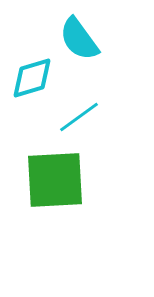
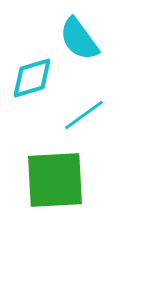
cyan line: moved 5 px right, 2 px up
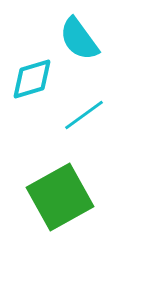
cyan diamond: moved 1 px down
green square: moved 5 px right, 17 px down; rotated 26 degrees counterclockwise
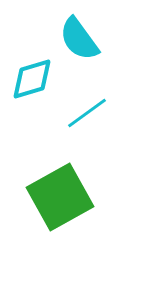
cyan line: moved 3 px right, 2 px up
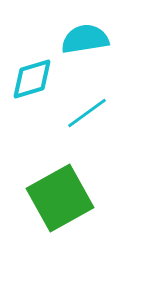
cyan semicircle: moved 6 px right; rotated 117 degrees clockwise
green square: moved 1 px down
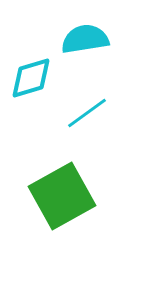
cyan diamond: moved 1 px left, 1 px up
green square: moved 2 px right, 2 px up
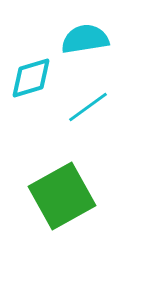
cyan line: moved 1 px right, 6 px up
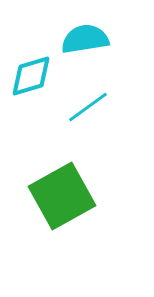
cyan diamond: moved 2 px up
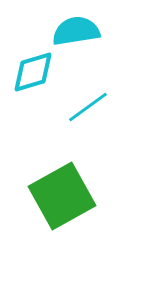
cyan semicircle: moved 9 px left, 8 px up
cyan diamond: moved 2 px right, 4 px up
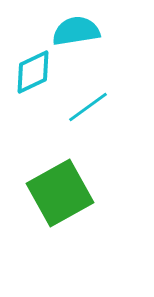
cyan diamond: rotated 9 degrees counterclockwise
green square: moved 2 px left, 3 px up
